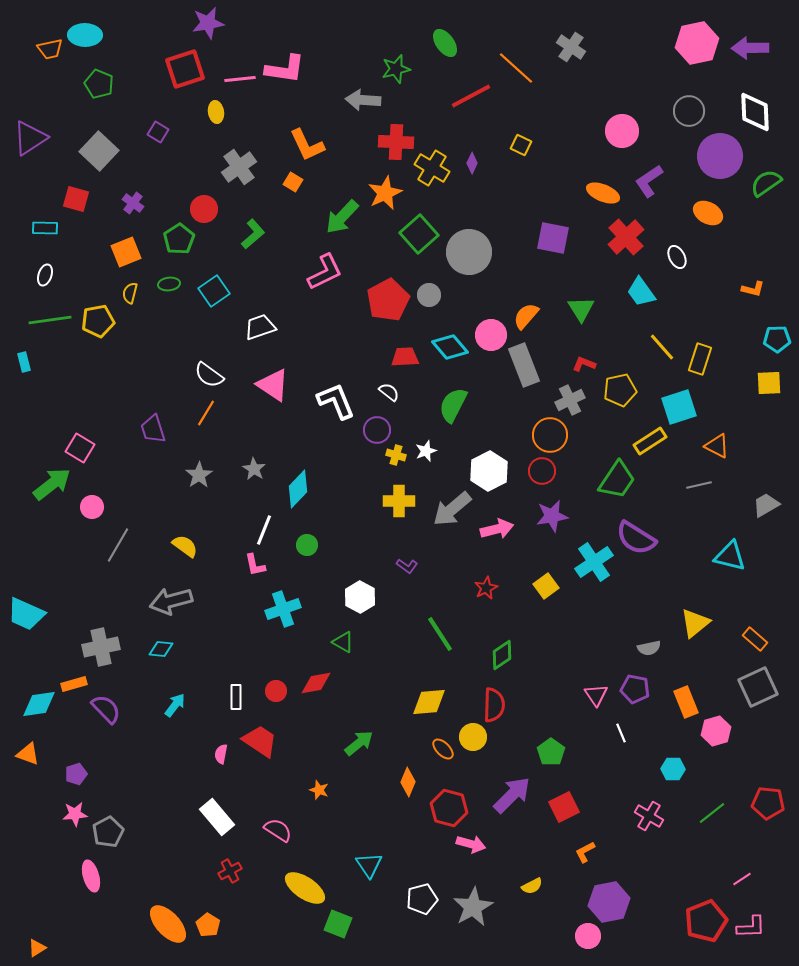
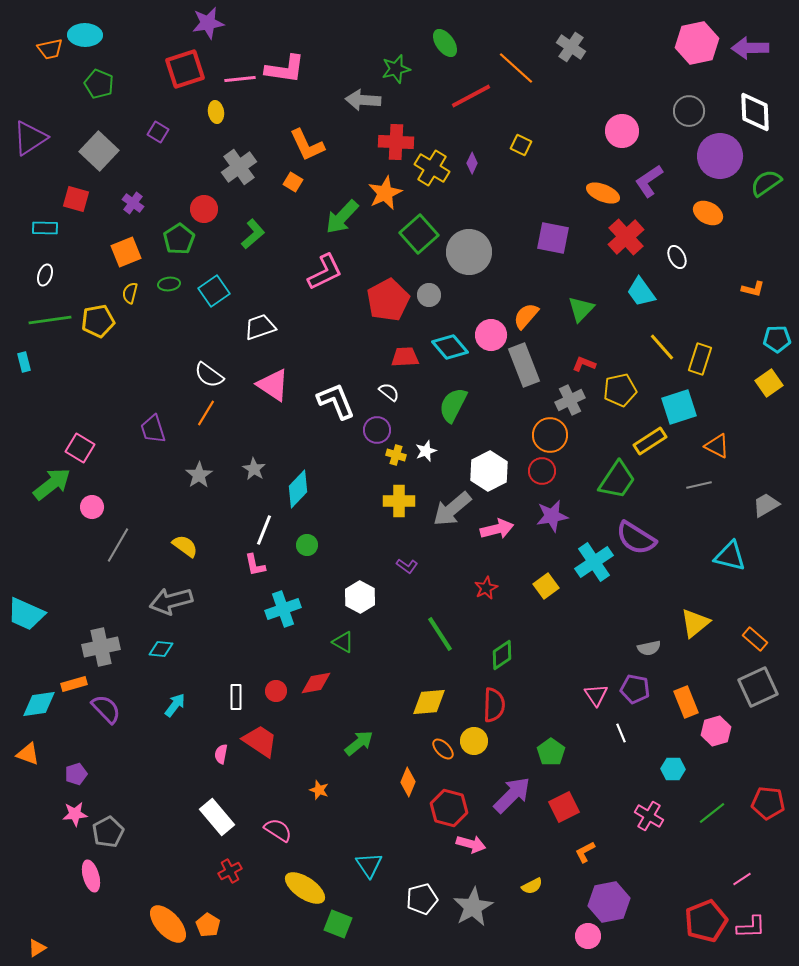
green triangle at (581, 309): rotated 16 degrees clockwise
yellow square at (769, 383): rotated 32 degrees counterclockwise
yellow circle at (473, 737): moved 1 px right, 4 px down
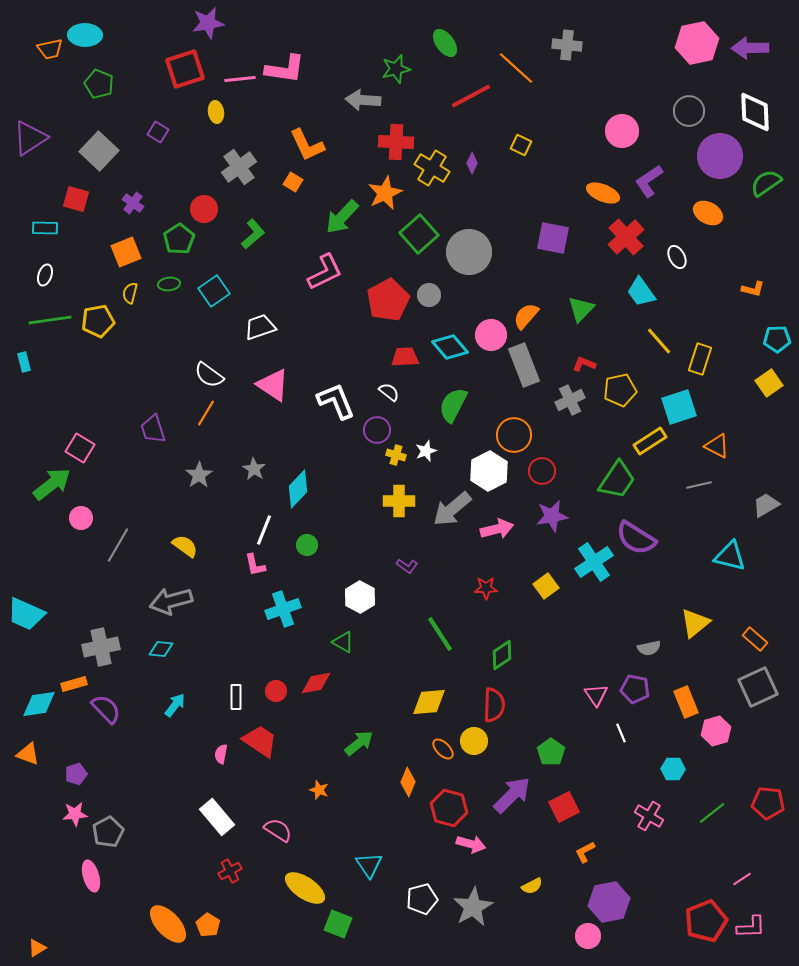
gray cross at (571, 47): moved 4 px left, 2 px up; rotated 28 degrees counterclockwise
yellow line at (662, 347): moved 3 px left, 6 px up
orange circle at (550, 435): moved 36 px left
pink circle at (92, 507): moved 11 px left, 11 px down
red star at (486, 588): rotated 25 degrees clockwise
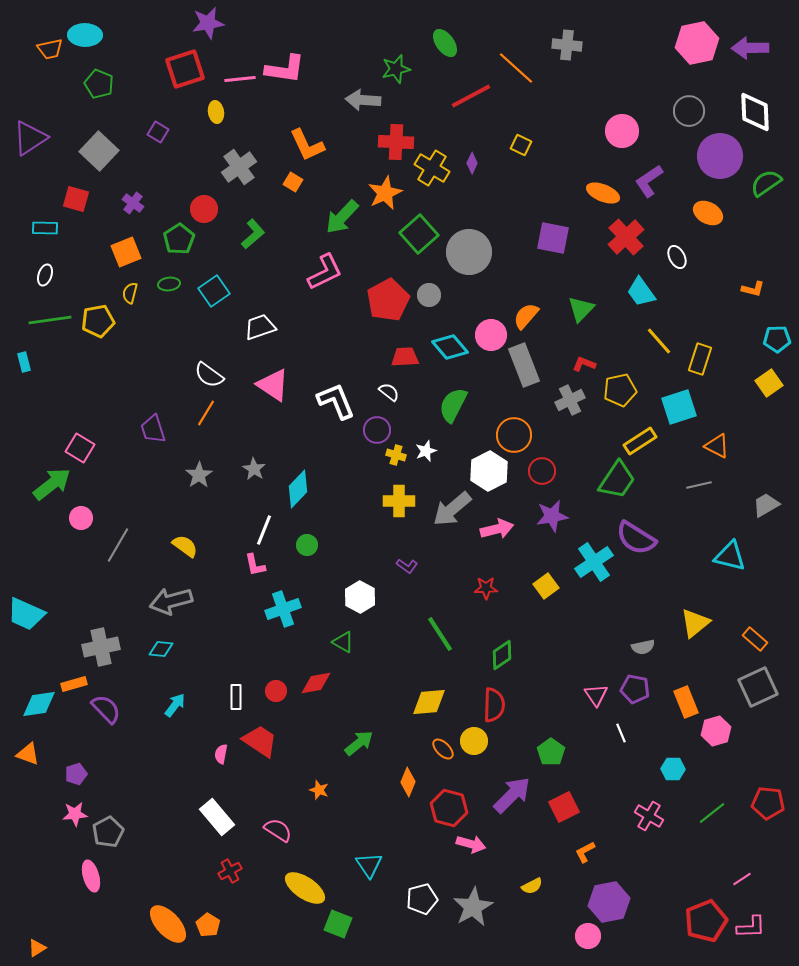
yellow rectangle at (650, 441): moved 10 px left
gray semicircle at (649, 648): moved 6 px left, 1 px up
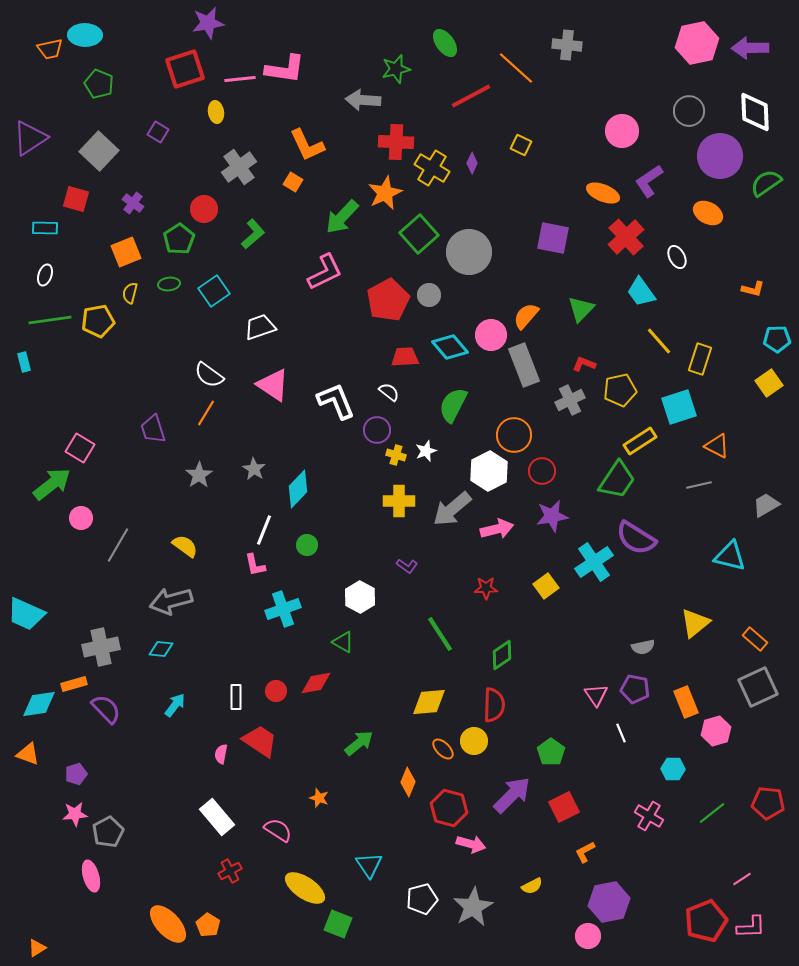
orange star at (319, 790): moved 8 px down
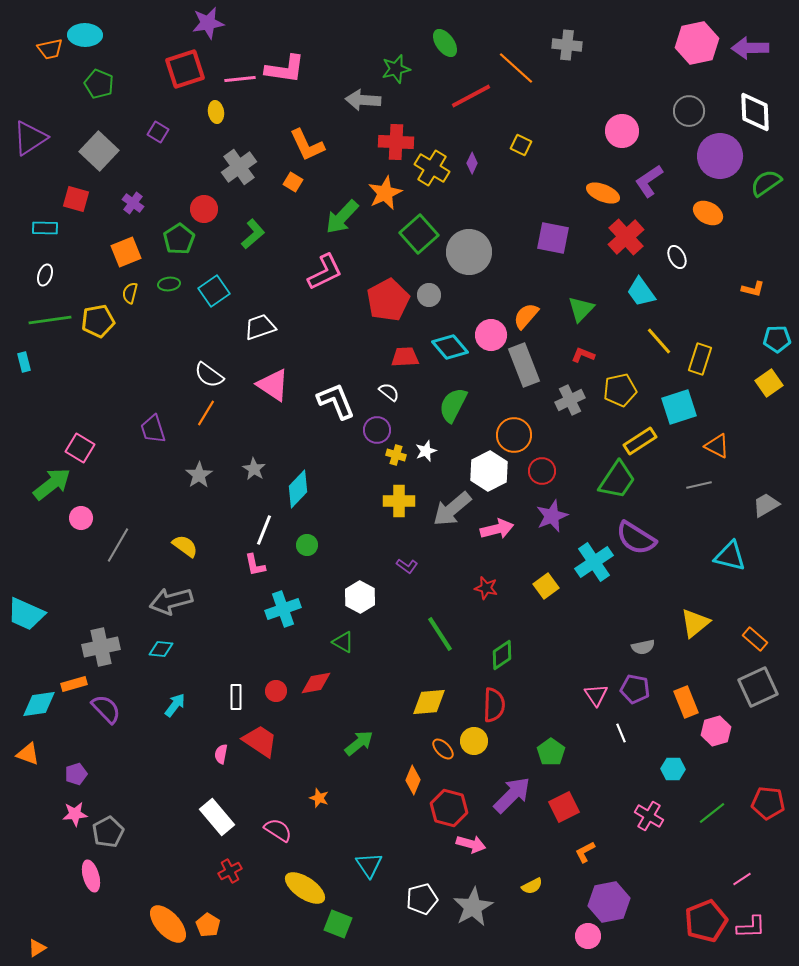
red L-shape at (584, 364): moved 1 px left, 9 px up
purple star at (552, 516): rotated 12 degrees counterclockwise
red star at (486, 588): rotated 15 degrees clockwise
orange diamond at (408, 782): moved 5 px right, 2 px up
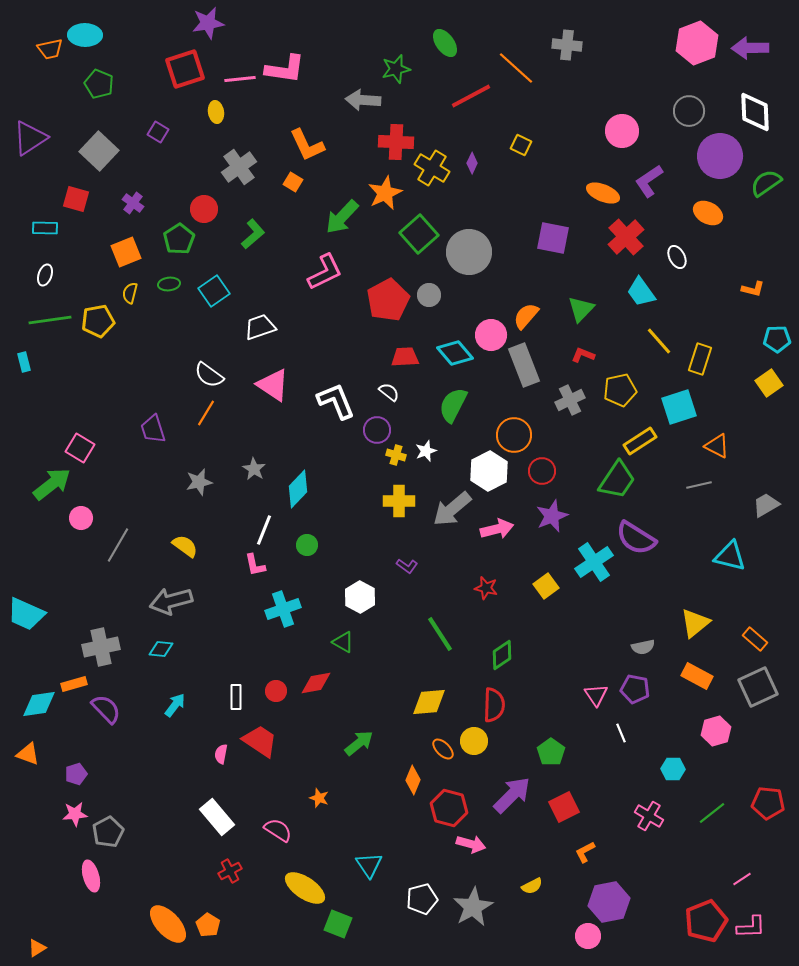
pink hexagon at (697, 43): rotated 9 degrees counterclockwise
cyan diamond at (450, 347): moved 5 px right, 6 px down
gray star at (199, 475): moved 7 px down; rotated 20 degrees clockwise
orange rectangle at (686, 702): moved 11 px right, 26 px up; rotated 40 degrees counterclockwise
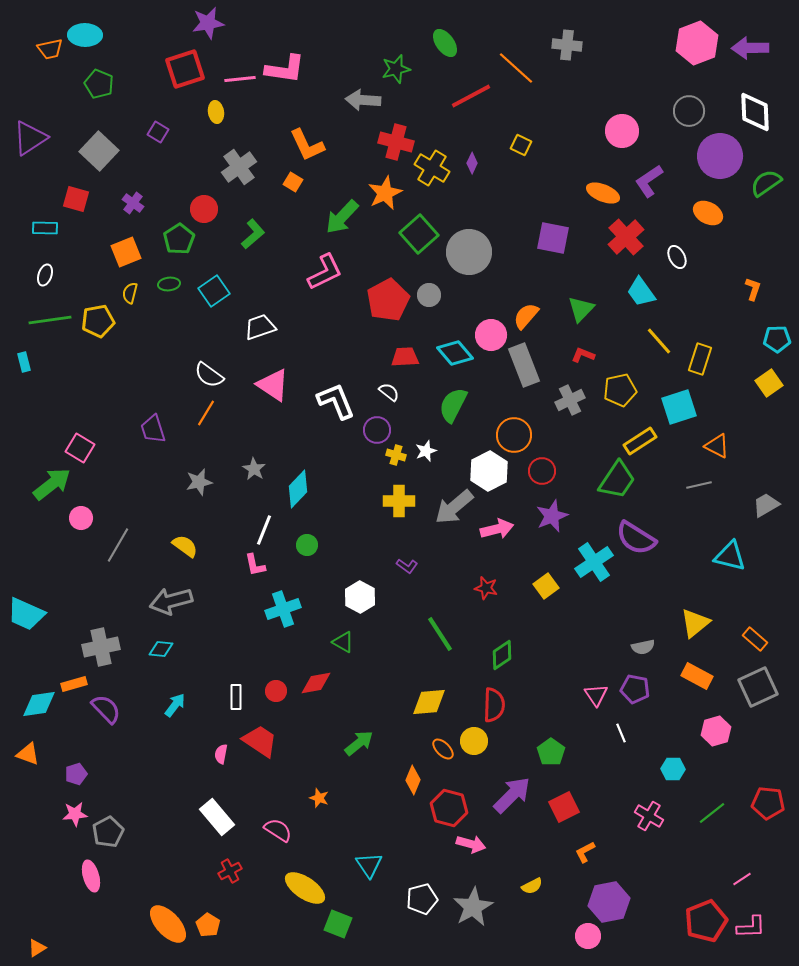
red cross at (396, 142): rotated 12 degrees clockwise
orange L-shape at (753, 289): rotated 85 degrees counterclockwise
gray arrow at (452, 509): moved 2 px right, 2 px up
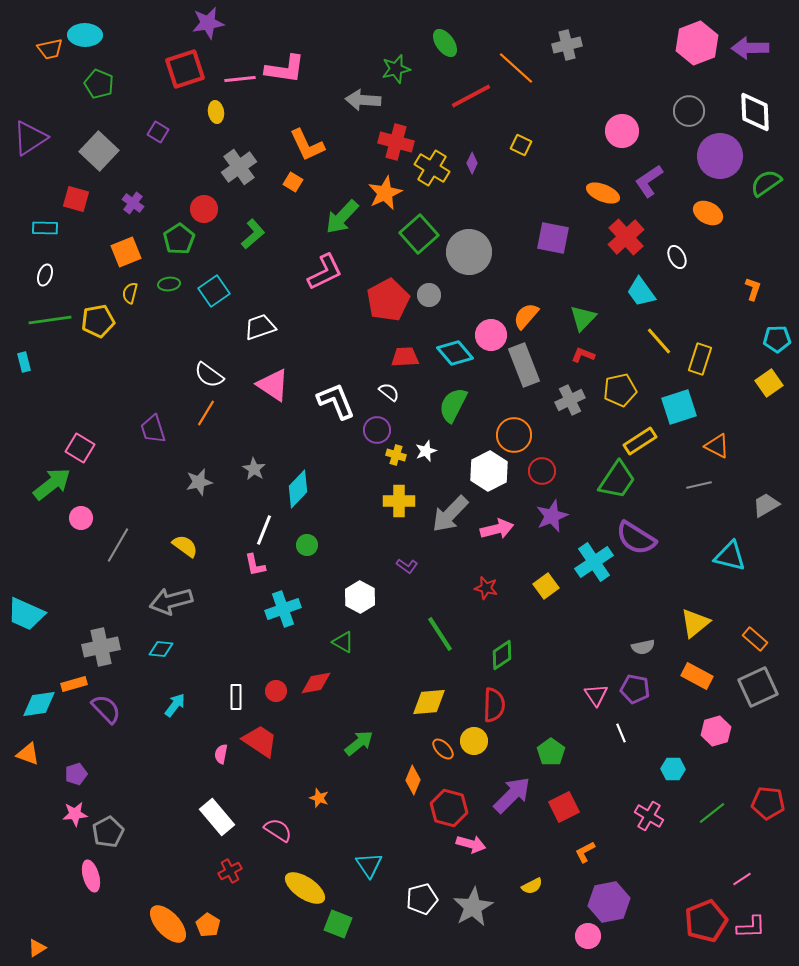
gray cross at (567, 45): rotated 20 degrees counterclockwise
green triangle at (581, 309): moved 2 px right, 9 px down
gray arrow at (454, 507): moved 4 px left, 7 px down; rotated 6 degrees counterclockwise
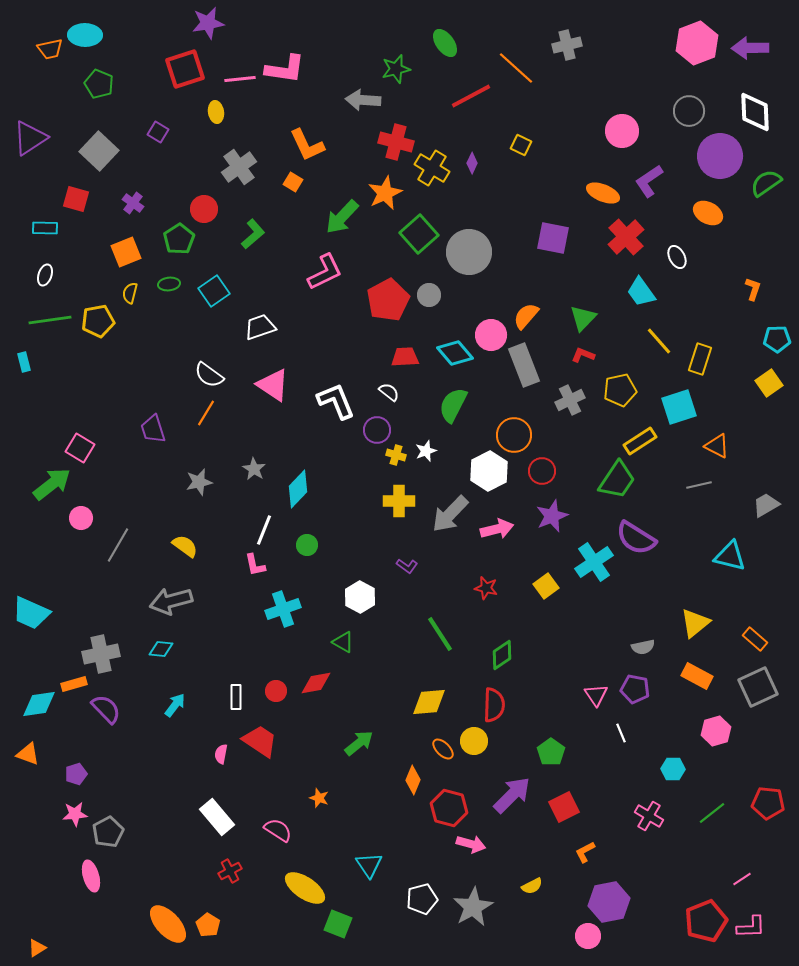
cyan trapezoid at (26, 614): moved 5 px right, 1 px up
gray cross at (101, 647): moved 7 px down
